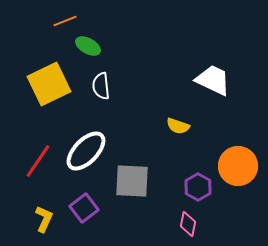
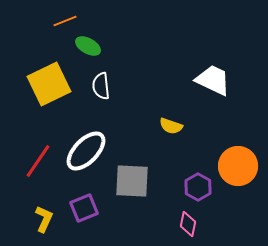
yellow semicircle: moved 7 px left
purple square: rotated 16 degrees clockwise
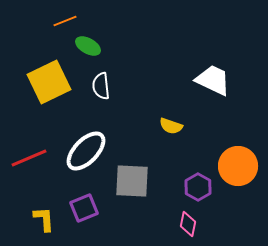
yellow square: moved 2 px up
red line: moved 9 px left, 3 px up; rotated 33 degrees clockwise
yellow L-shape: rotated 28 degrees counterclockwise
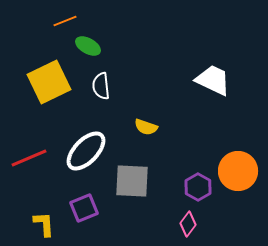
yellow semicircle: moved 25 px left, 1 px down
orange circle: moved 5 px down
yellow L-shape: moved 5 px down
pink diamond: rotated 25 degrees clockwise
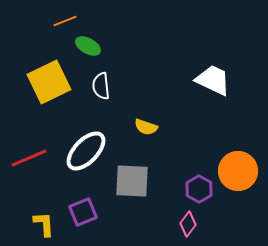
purple hexagon: moved 1 px right, 2 px down
purple square: moved 1 px left, 4 px down
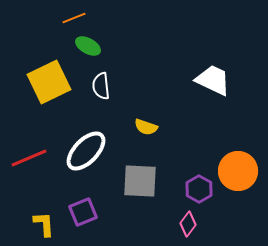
orange line: moved 9 px right, 3 px up
gray square: moved 8 px right
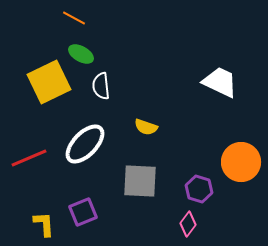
orange line: rotated 50 degrees clockwise
green ellipse: moved 7 px left, 8 px down
white trapezoid: moved 7 px right, 2 px down
white ellipse: moved 1 px left, 7 px up
orange circle: moved 3 px right, 9 px up
purple hexagon: rotated 12 degrees counterclockwise
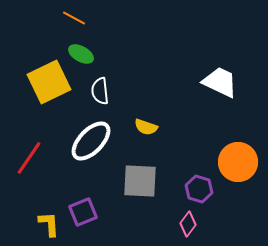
white semicircle: moved 1 px left, 5 px down
white ellipse: moved 6 px right, 3 px up
red line: rotated 33 degrees counterclockwise
orange circle: moved 3 px left
yellow L-shape: moved 5 px right
